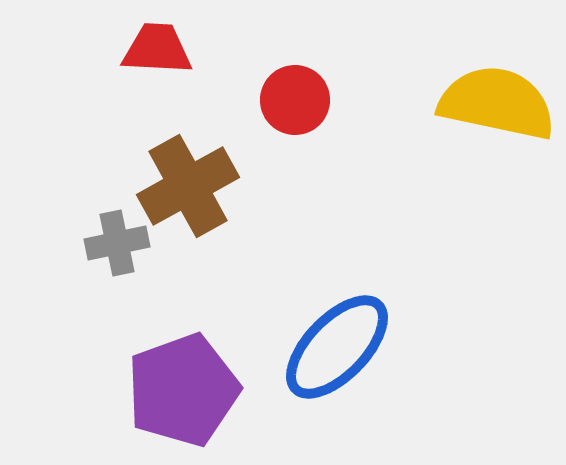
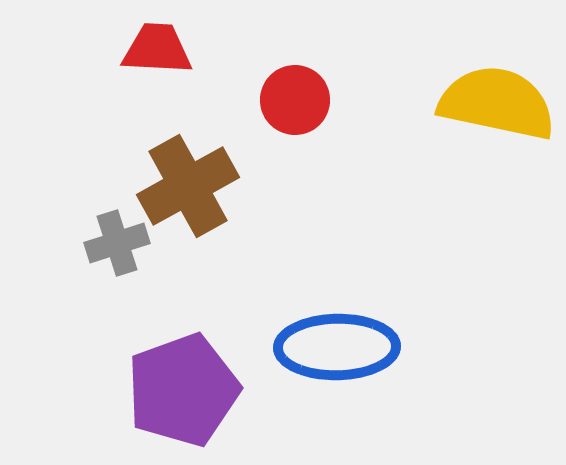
gray cross: rotated 6 degrees counterclockwise
blue ellipse: rotated 45 degrees clockwise
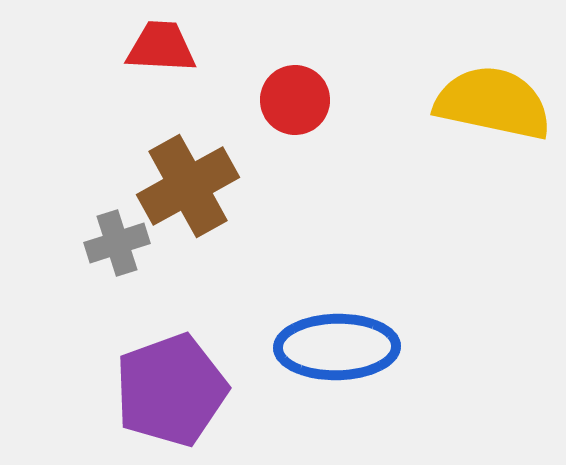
red trapezoid: moved 4 px right, 2 px up
yellow semicircle: moved 4 px left
purple pentagon: moved 12 px left
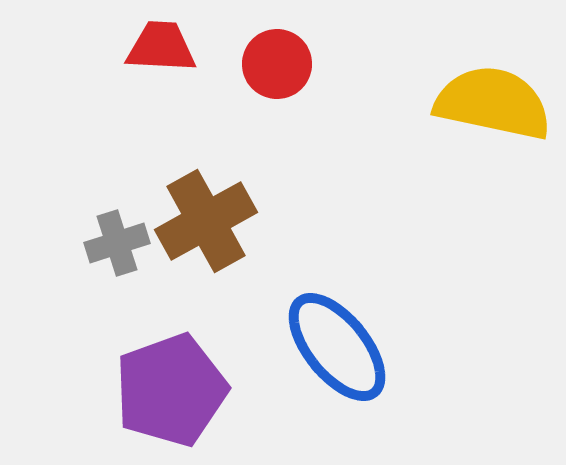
red circle: moved 18 px left, 36 px up
brown cross: moved 18 px right, 35 px down
blue ellipse: rotated 52 degrees clockwise
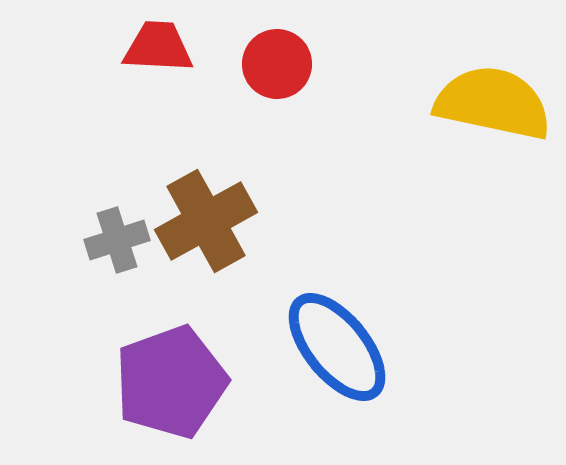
red trapezoid: moved 3 px left
gray cross: moved 3 px up
purple pentagon: moved 8 px up
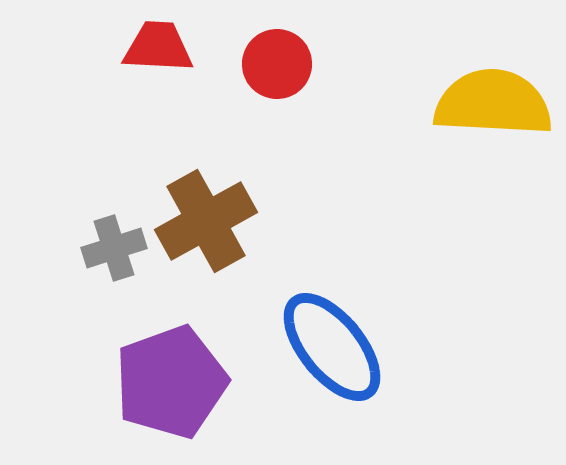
yellow semicircle: rotated 9 degrees counterclockwise
gray cross: moved 3 px left, 8 px down
blue ellipse: moved 5 px left
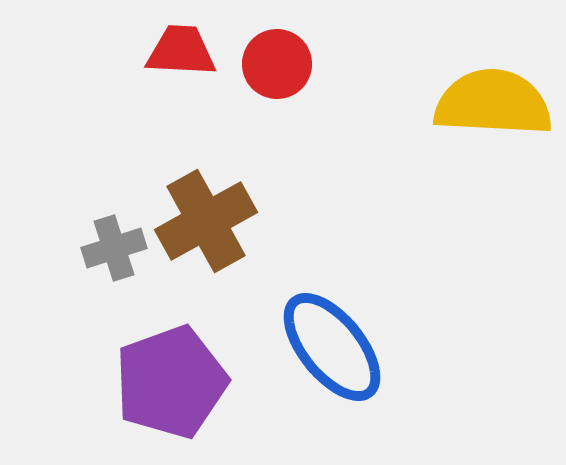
red trapezoid: moved 23 px right, 4 px down
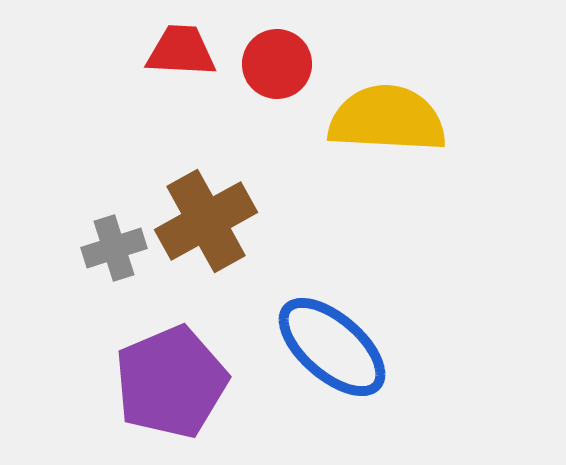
yellow semicircle: moved 106 px left, 16 px down
blue ellipse: rotated 10 degrees counterclockwise
purple pentagon: rotated 3 degrees counterclockwise
